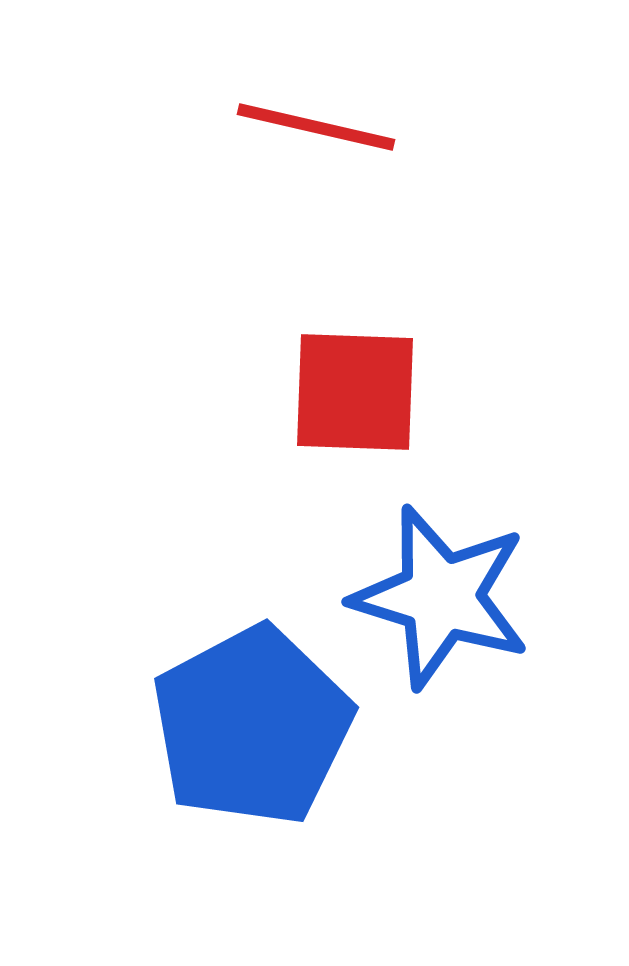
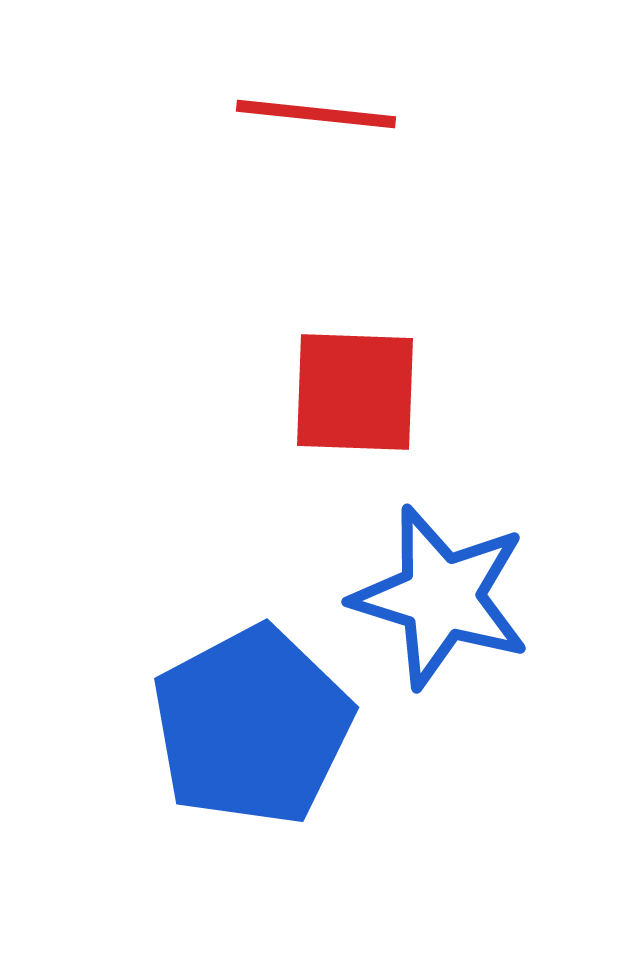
red line: moved 13 px up; rotated 7 degrees counterclockwise
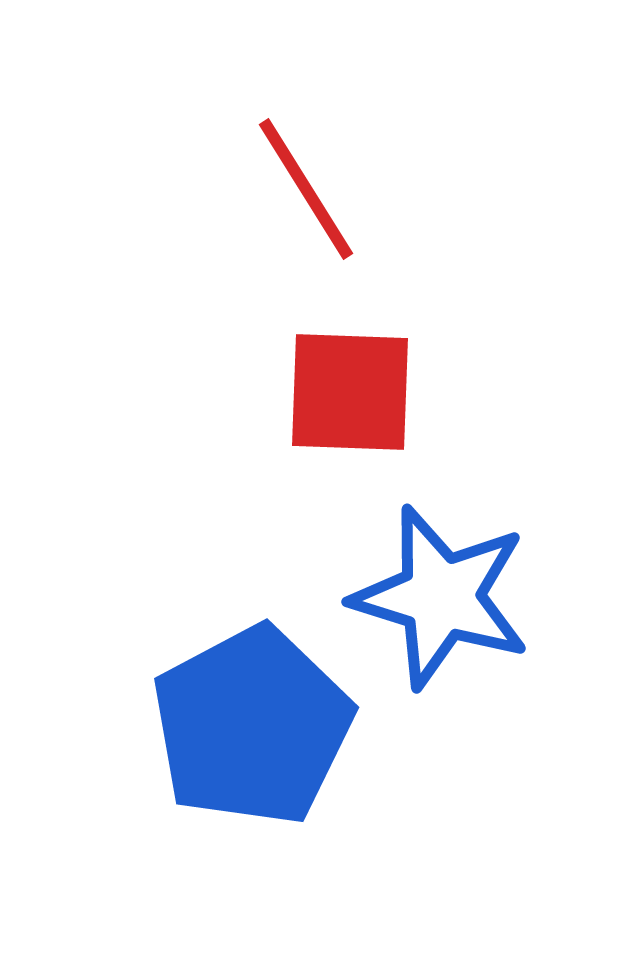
red line: moved 10 px left, 75 px down; rotated 52 degrees clockwise
red square: moved 5 px left
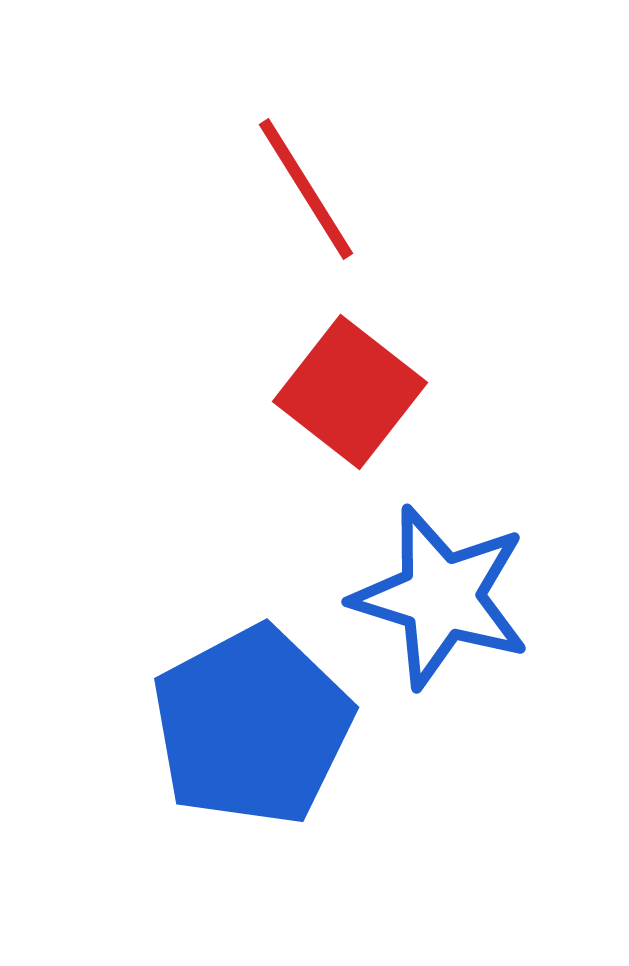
red square: rotated 36 degrees clockwise
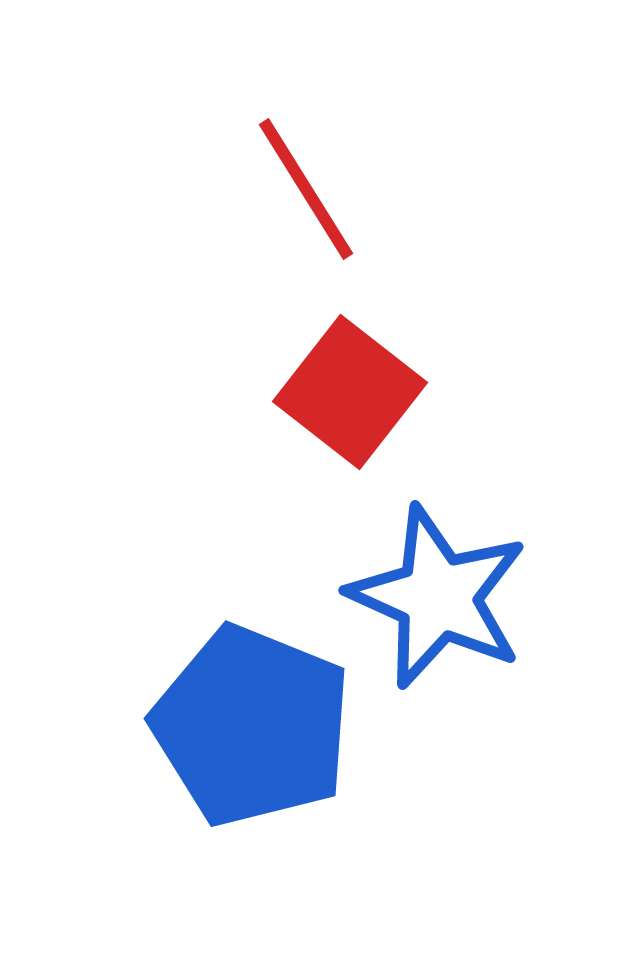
blue star: moved 3 px left; rotated 7 degrees clockwise
blue pentagon: rotated 22 degrees counterclockwise
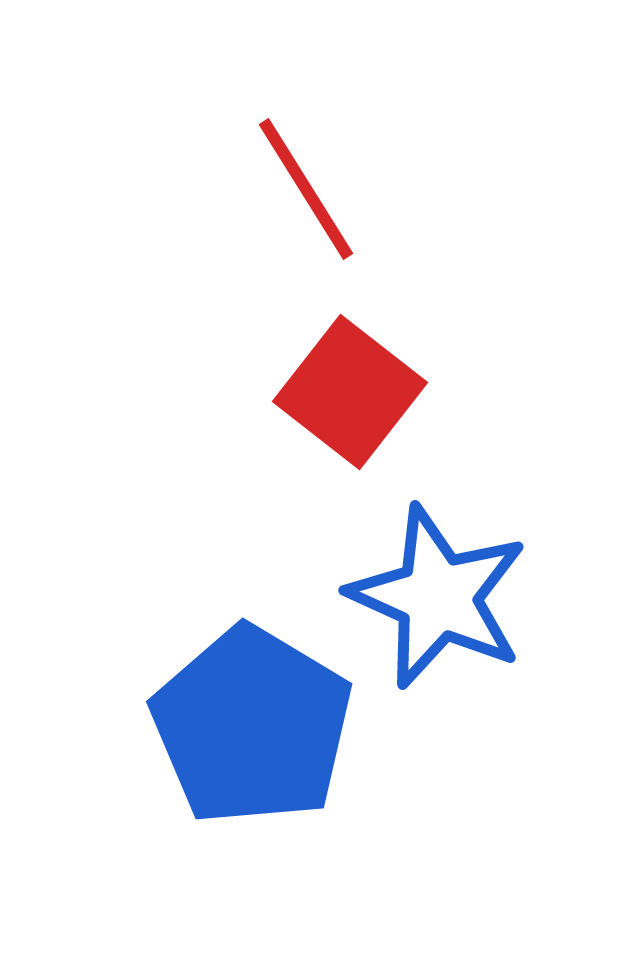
blue pentagon: rotated 9 degrees clockwise
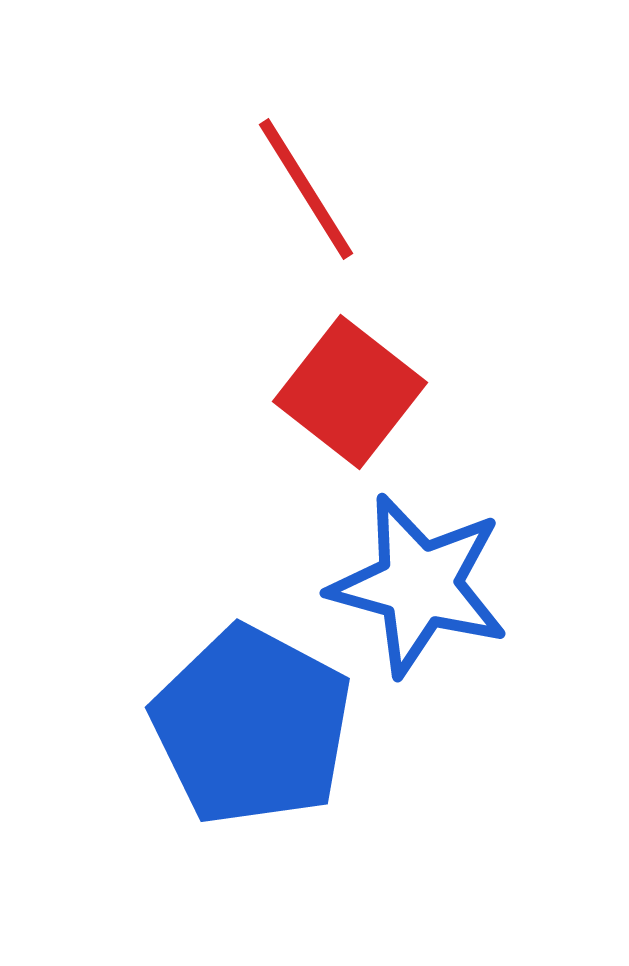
blue star: moved 19 px left, 12 px up; rotated 9 degrees counterclockwise
blue pentagon: rotated 3 degrees counterclockwise
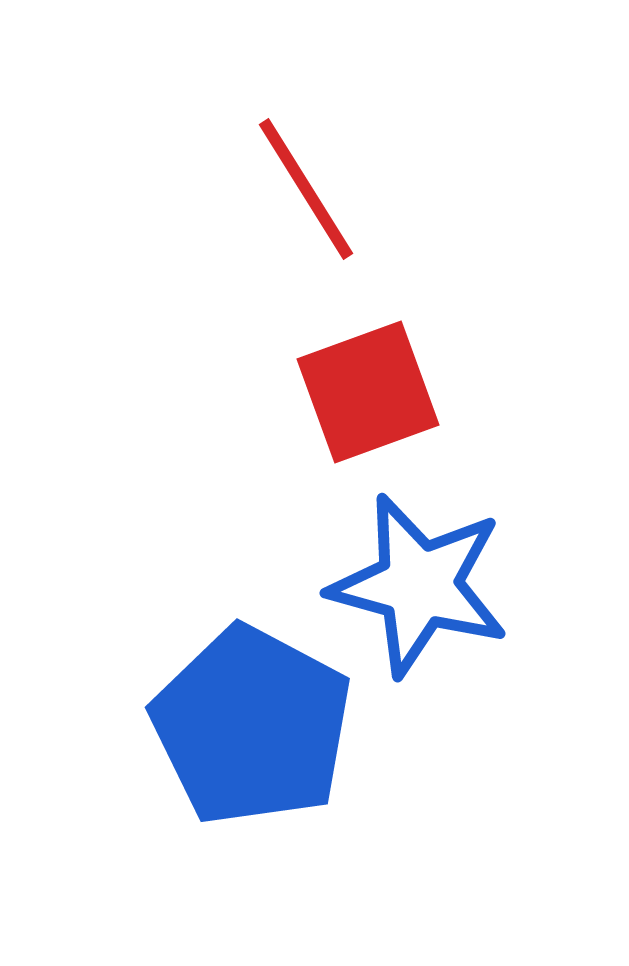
red square: moved 18 px right; rotated 32 degrees clockwise
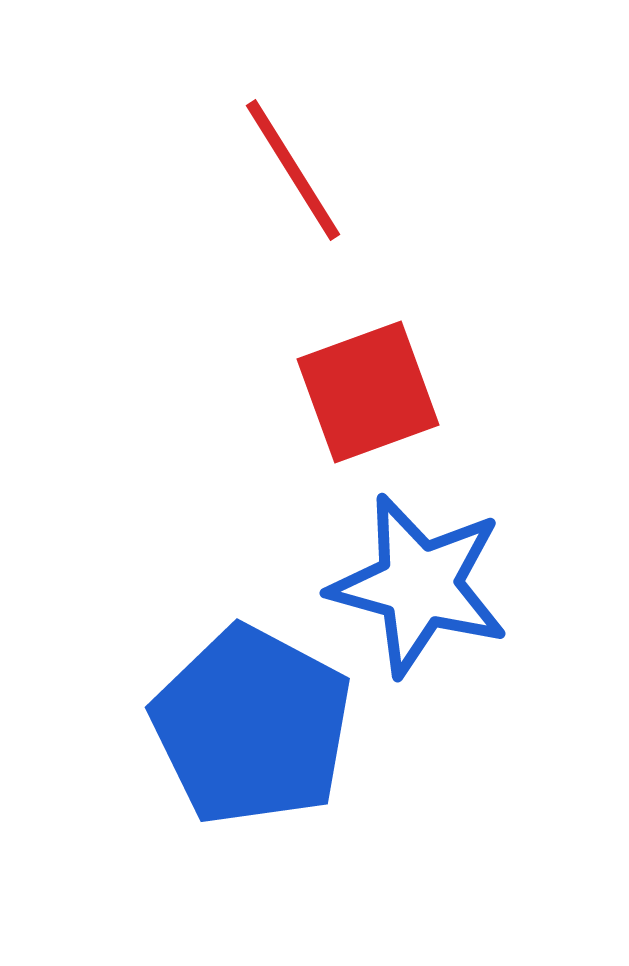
red line: moved 13 px left, 19 px up
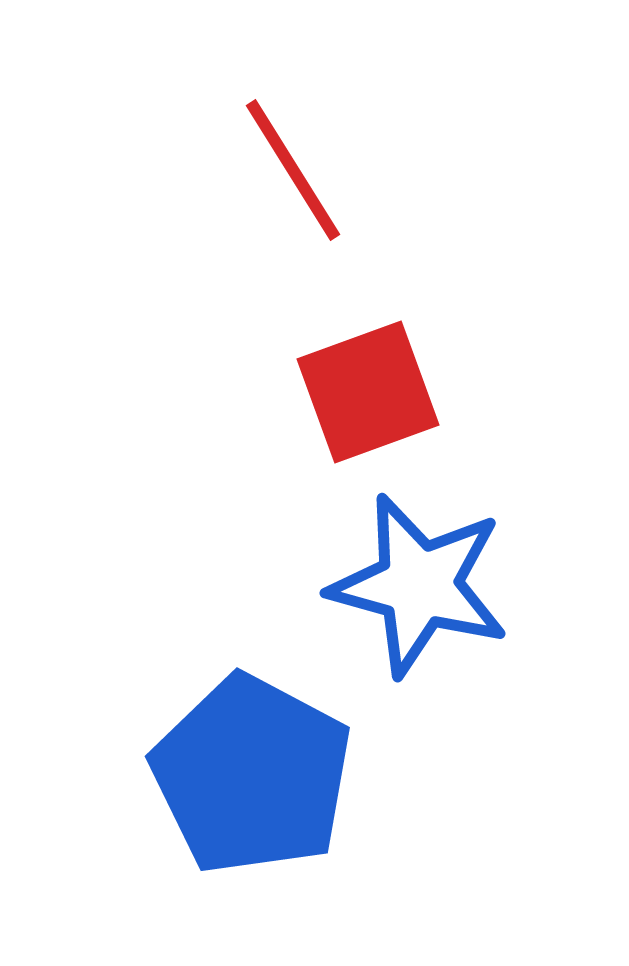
blue pentagon: moved 49 px down
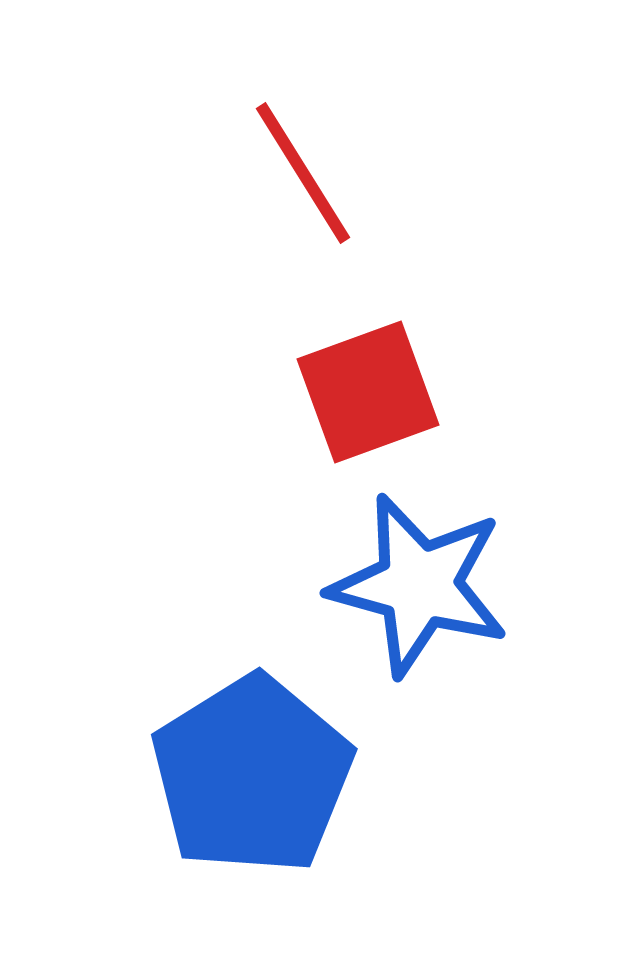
red line: moved 10 px right, 3 px down
blue pentagon: rotated 12 degrees clockwise
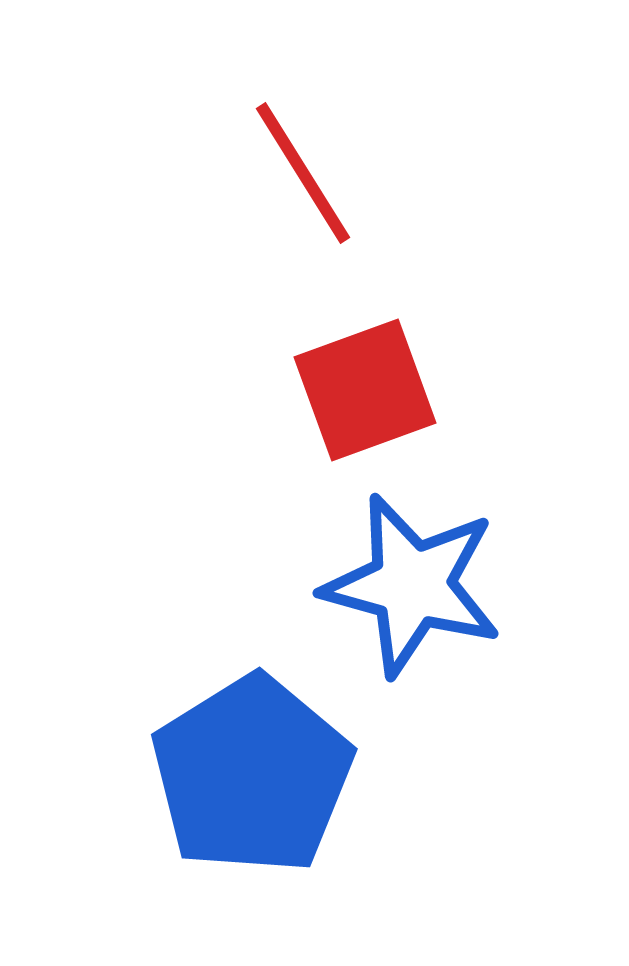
red square: moved 3 px left, 2 px up
blue star: moved 7 px left
